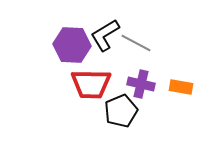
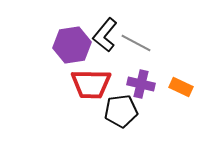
black L-shape: rotated 20 degrees counterclockwise
purple hexagon: rotated 12 degrees counterclockwise
orange rectangle: rotated 15 degrees clockwise
black pentagon: rotated 16 degrees clockwise
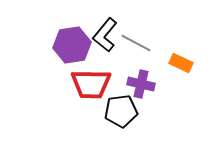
orange rectangle: moved 24 px up
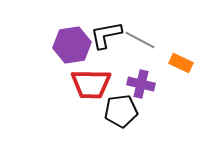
black L-shape: moved 1 px right; rotated 40 degrees clockwise
gray line: moved 4 px right, 3 px up
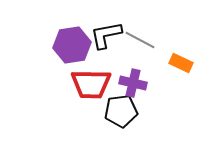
purple cross: moved 8 px left, 1 px up
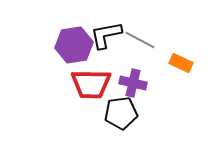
purple hexagon: moved 2 px right
black pentagon: moved 2 px down
